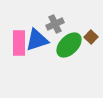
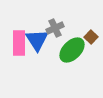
gray cross: moved 4 px down
blue triangle: rotated 45 degrees counterclockwise
green ellipse: moved 3 px right, 5 px down
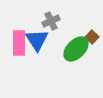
gray cross: moved 4 px left, 7 px up
brown square: moved 1 px right
green ellipse: moved 4 px right, 1 px up
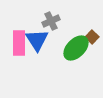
green ellipse: moved 1 px up
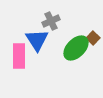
brown square: moved 1 px right, 1 px down
pink rectangle: moved 13 px down
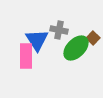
gray cross: moved 8 px right, 9 px down; rotated 36 degrees clockwise
pink rectangle: moved 7 px right
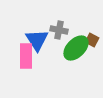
brown square: moved 1 px left, 2 px down; rotated 16 degrees counterclockwise
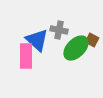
blue triangle: rotated 15 degrees counterclockwise
